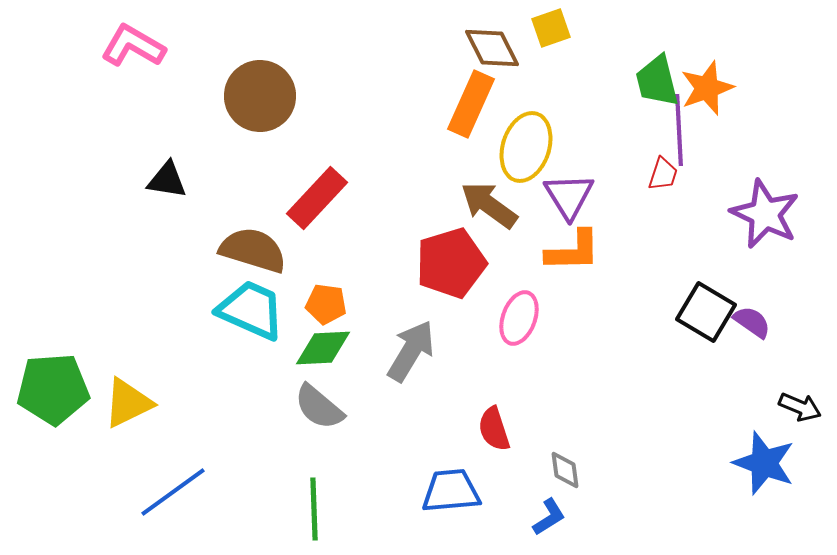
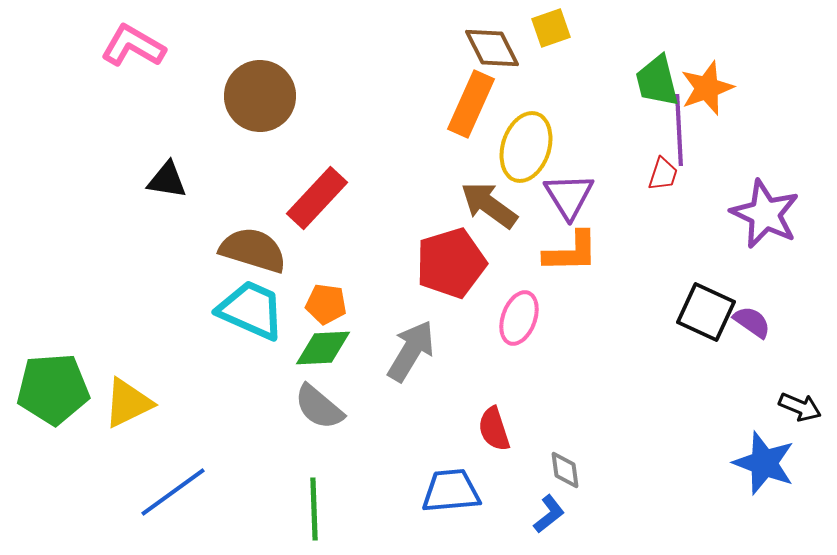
orange L-shape: moved 2 px left, 1 px down
black square: rotated 6 degrees counterclockwise
blue L-shape: moved 3 px up; rotated 6 degrees counterclockwise
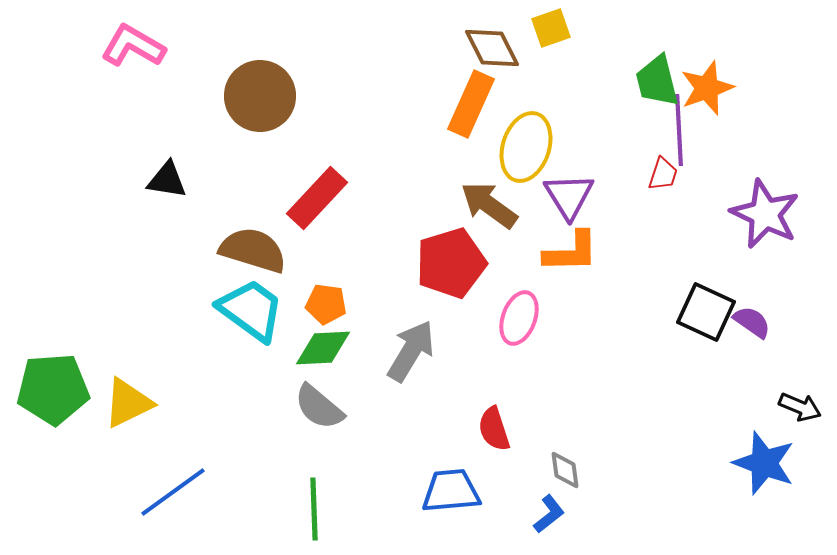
cyan trapezoid: rotated 12 degrees clockwise
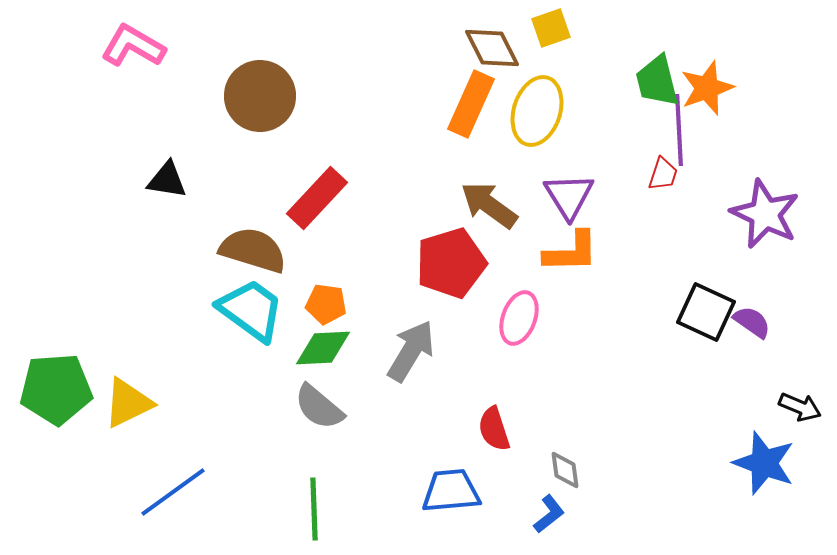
yellow ellipse: moved 11 px right, 36 px up
green pentagon: moved 3 px right
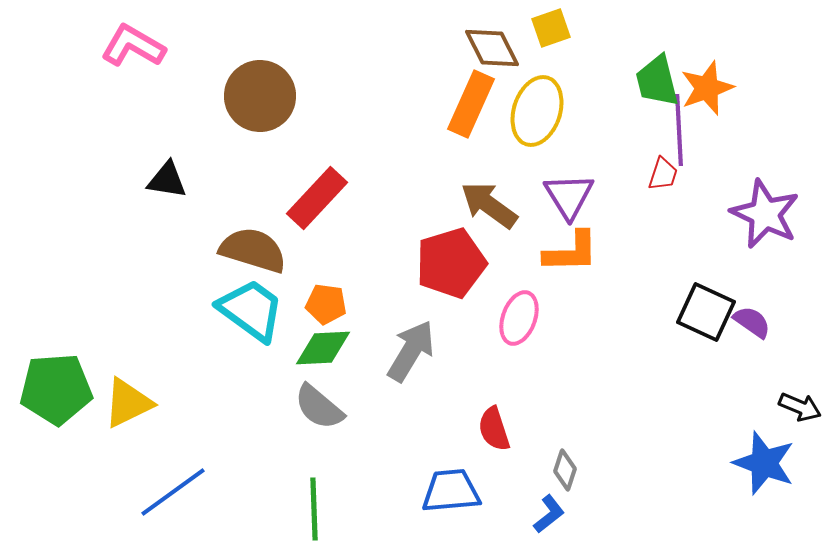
gray diamond: rotated 27 degrees clockwise
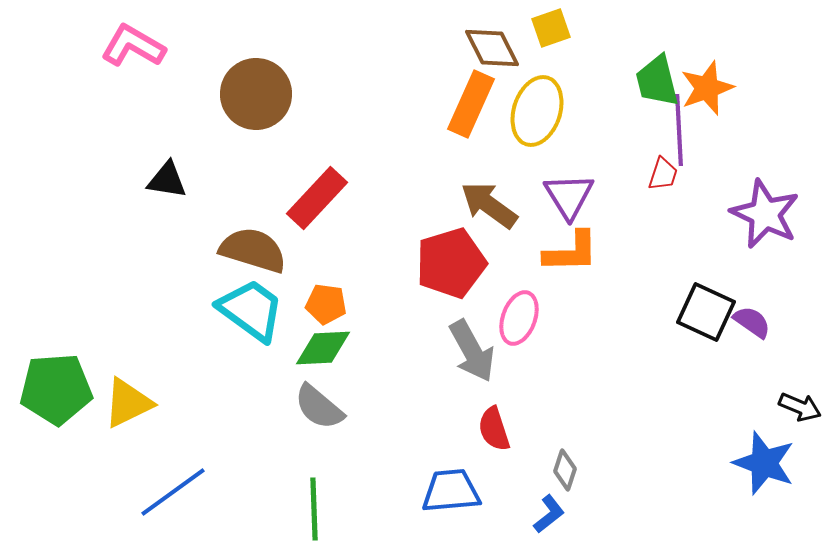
brown circle: moved 4 px left, 2 px up
gray arrow: moved 61 px right; rotated 120 degrees clockwise
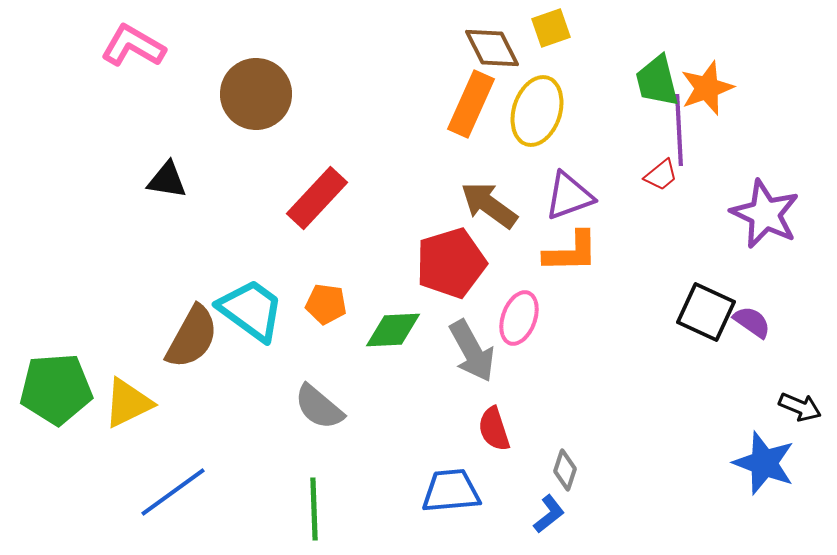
red trapezoid: moved 2 px left, 1 px down; rotated 33 degrees clockwise
purple triangle: rotated 42 degrees clockwise
brown semicircle: moved 61 px left, 87 px down; rotated 102 degrees clockwise
green diamond: moved 70 px right, 18 px up
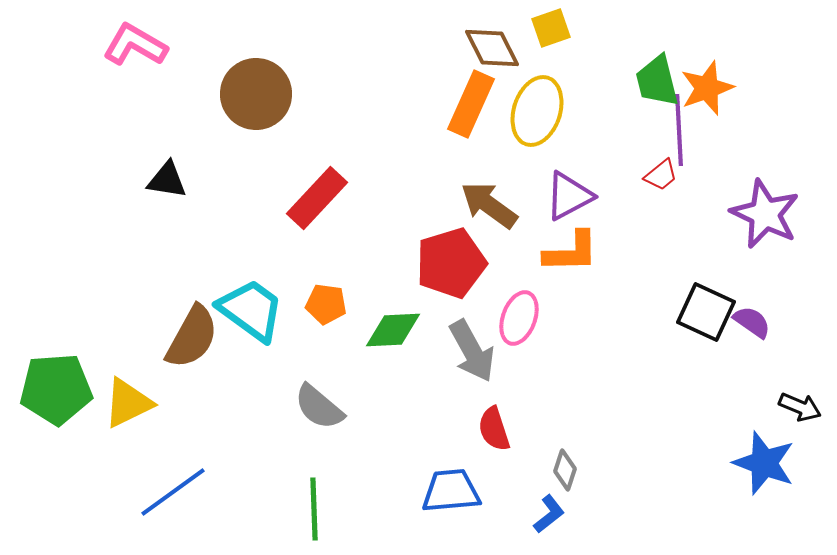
pink L-shape: moved 2 px right, 1 px up
purple triangle: rotated 8 degrees counterclockwise
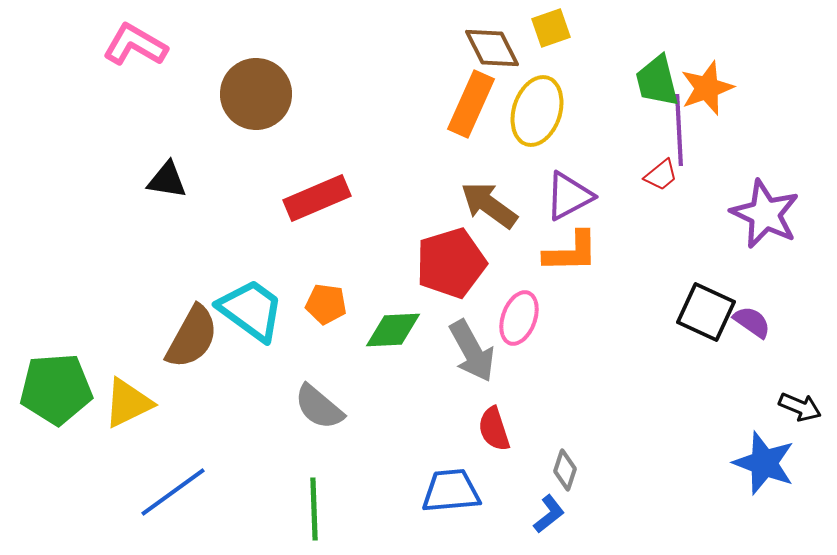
red rectangle: rotated 24 degrees clockwise
